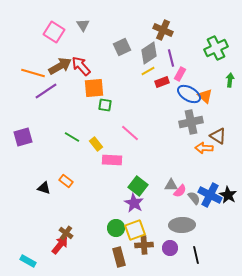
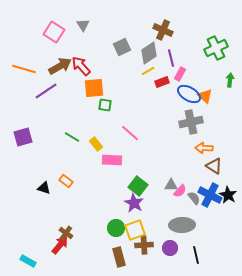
orange line at (33, 73): moved 9 px left, 4 px up
brown triangle at (218, 136): moved 4 px left, 30 px down
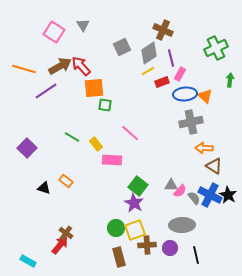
blue ellipse at (189, 94): moved 4 px left; rotated 35 degrees counterclockwise
purple square at (23, 137): moved 4 px right, 11 px down; rotated 30 degrees counterclockwise
brown cross at (144, 245): moved 3 px right
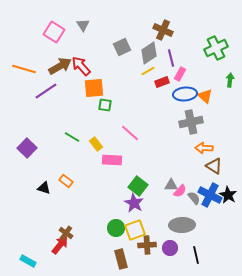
brown rectangle at (119, 257): moved 2 px right, 2 px down
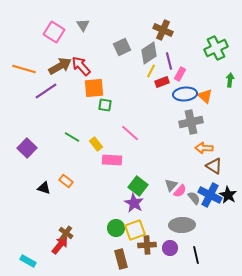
purple line at (171, 58): moved 2 px left, 3 px down
yellow line at (148, 71): moved 3 px right; rotated 32 degrees counterclockwise
gray triangle at (171, 185): rotated 48 degrees counterclockwise
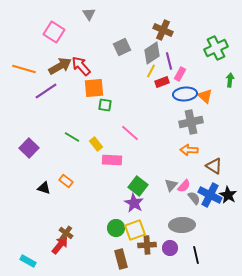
gray triangle at (83, 25): moved 6 px right, 11 px up
gray diamond at (149, 53): moved 3 px right
purple square at (27, 148): moved 2 px right
orange arrow at (204, 148): moved 15 px left, 2 px down
pink semicircle at (180, 191): moved 4 px right, 5 px up
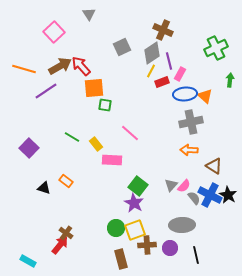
pink square at (54, 32): rotated 15 degrees clockwise
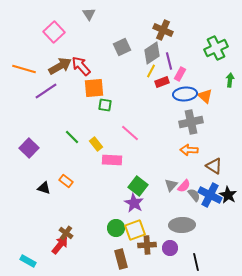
green line at (72, 137): rotated 14 degrees clockwise
gray semicircle at (194, 198): moved 3 px up
black line at (196, 255): moved 7 px down
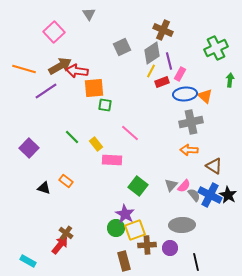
red arrow at (81, 66): moved 4 px left, 5 px down; rotated 40 degrees counterclockwise
purple star at (134, 203): moved 9 px left, 11 px down
brown rectangle at (121, 259): moved 3 px right, 2 px down
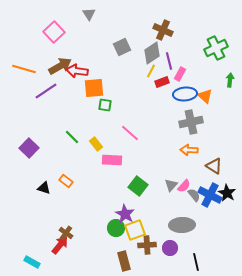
black star at (228, 195): moved 1 px left, 2 px up
cyan rectangle at (28, 261): moved 4 px right, 1 px down
